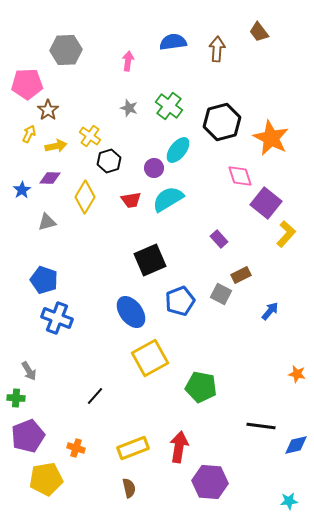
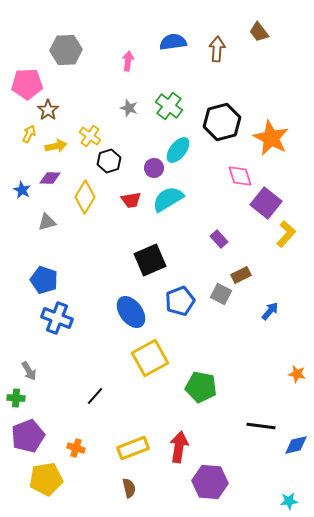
blue star at (22, 190): rotated 12 degrees counterclockwise
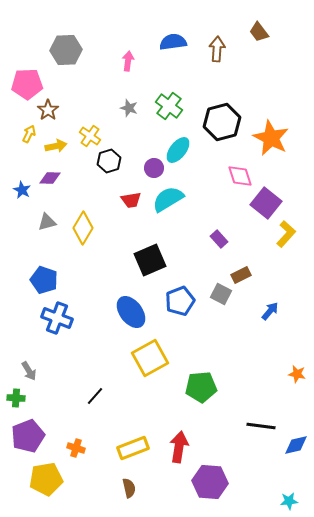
yellow diamond at (85, 197): moved 2 px left, 31 px down
green pentagon at (201, 387): rotated 16 degrees counterclockwise
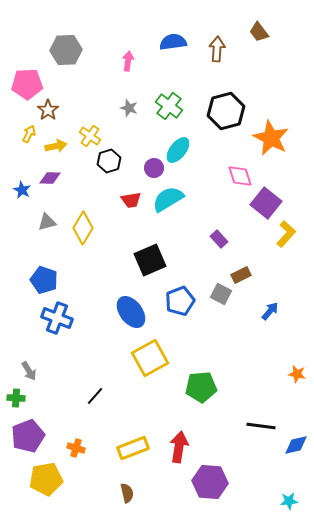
black hexagon at (222, 122): moved 4 px right, 11 px up
brown semicircle at (129, 488): moved 2 px left, 5 px down
